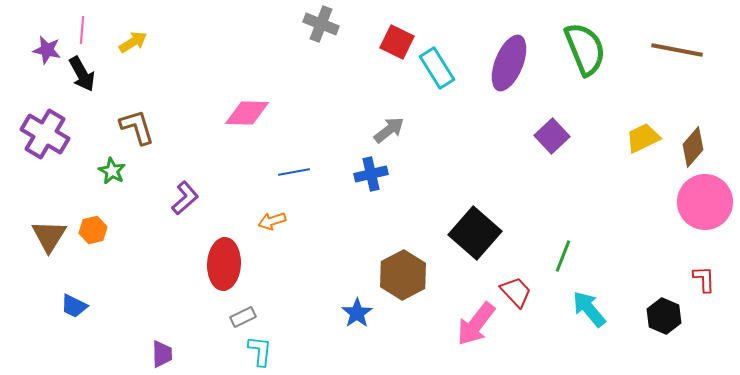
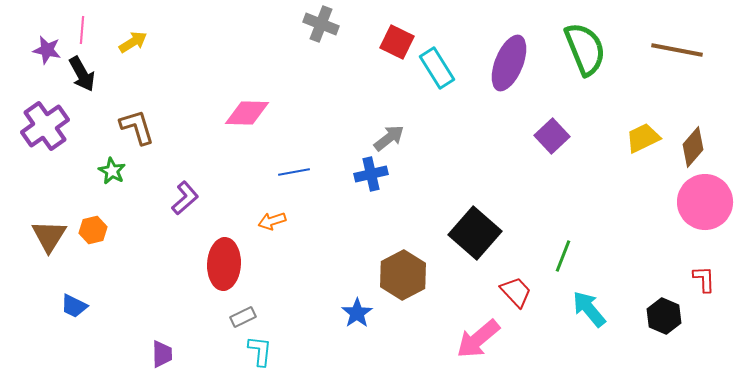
gray arrow: moved 8 px down
purple cross: moved 8 px up; rotated 24 degrees clockwise
pink arrow: moved 2 px right, 15 px down; rotated 12 degrees clockwise
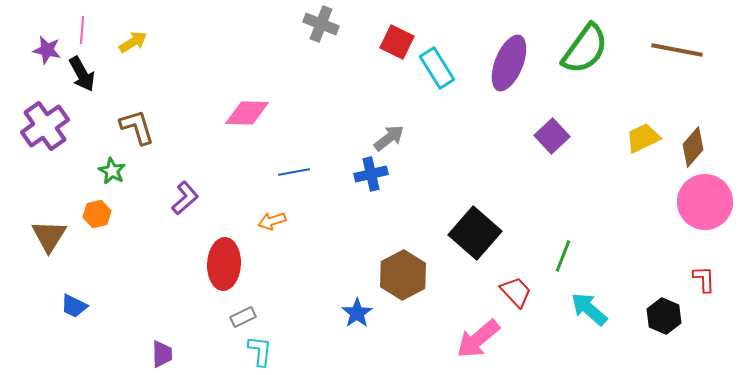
green semicircle: rotated 58 degrees clockwise
orange hexagon: moved 4 px right, 16 px up
cyan arrow: rotated 9 degrees counterclockwise
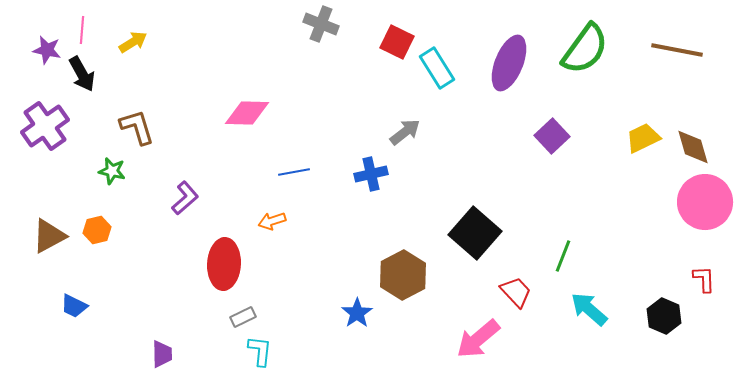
gray arrow: moved 16 px right, 6 px up
brown diamond: rotated 57 degrees counterclockwise
green star: rotated 16 degrees counterclockwise
orange hexagon: moved 16 px down
brown triangle: rotated 30 degrees clockwise
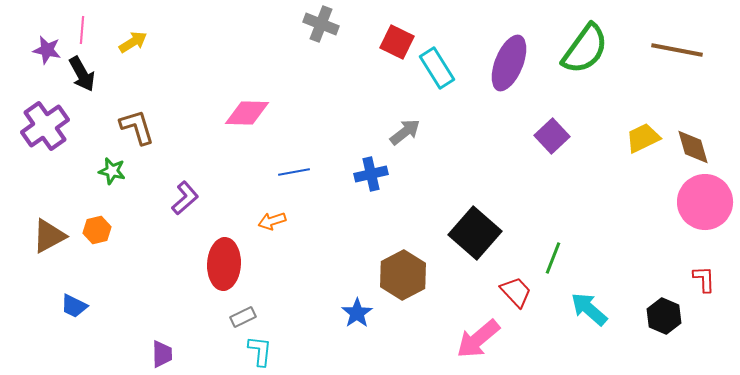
green line: moved 10 px left, 2 px down
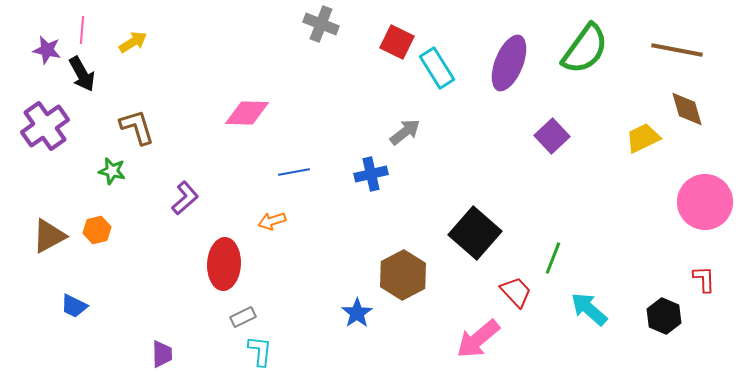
brown diamond: moved 6 px left, 38 px up
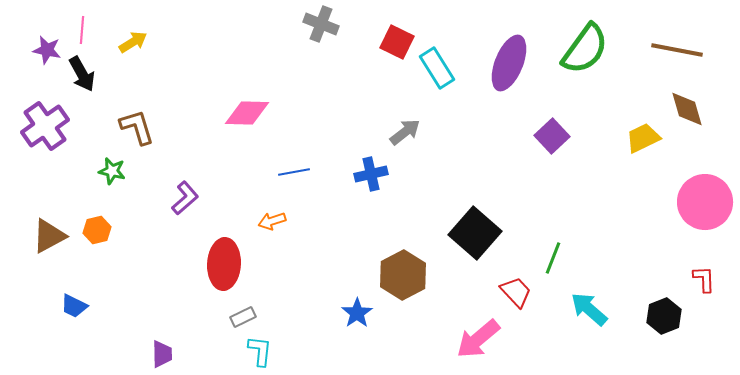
black hexagon: rotated 16 degrees clockwise
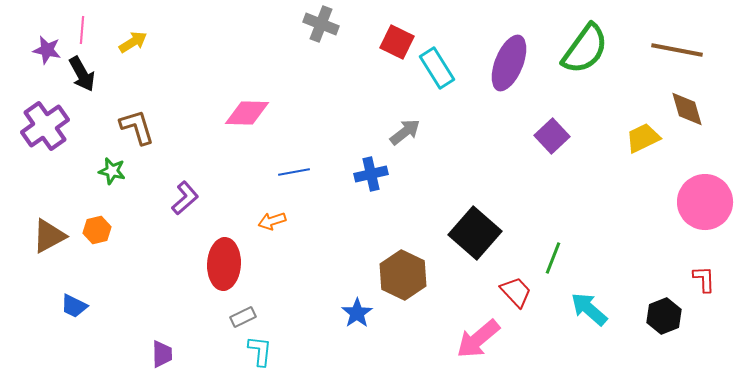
brown hexagon: rotated 6 degrees counterclockwise
